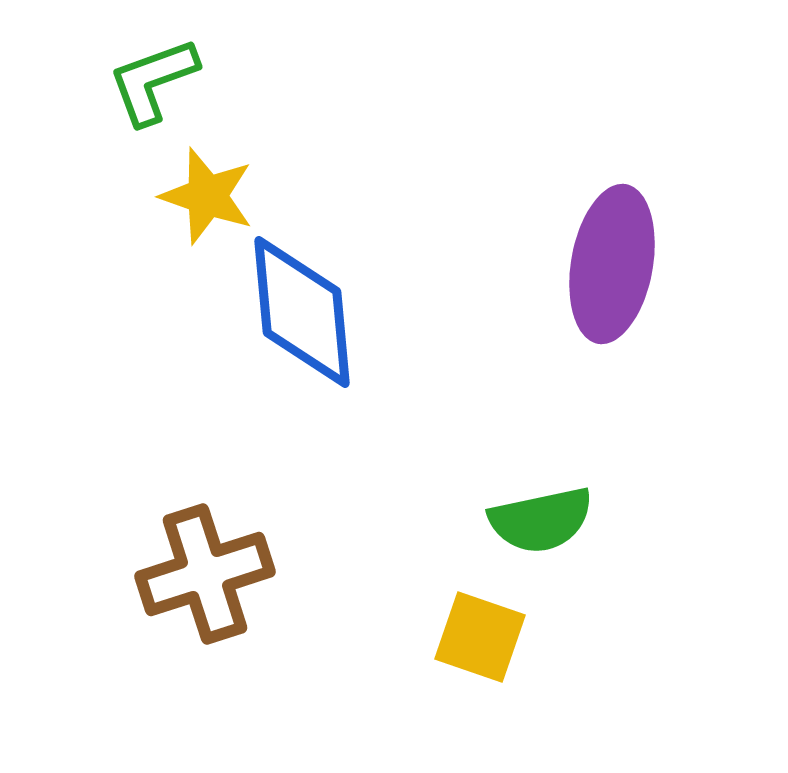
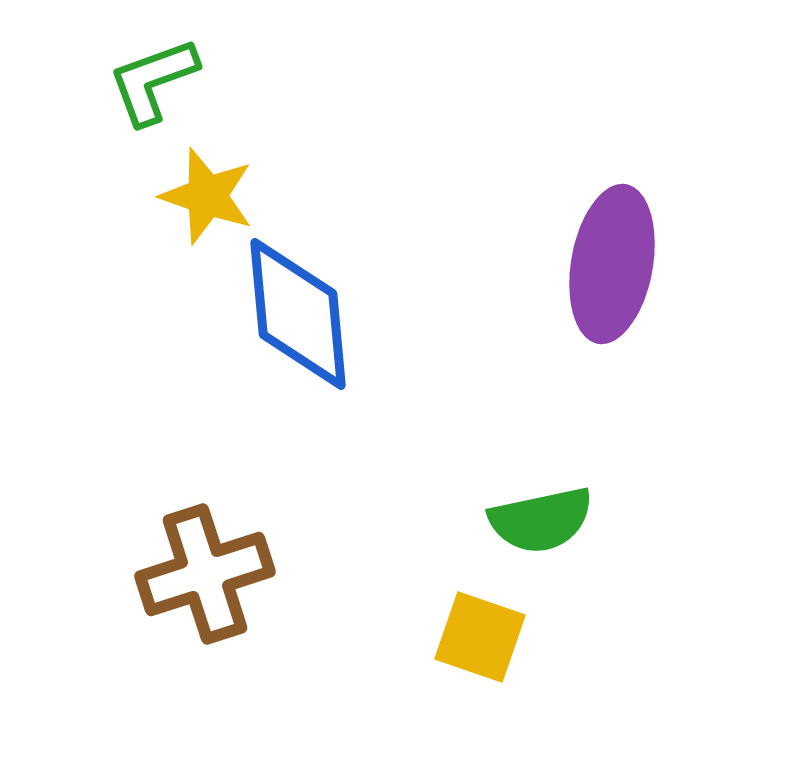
blue diamond: moved 4 px left, 2 px down
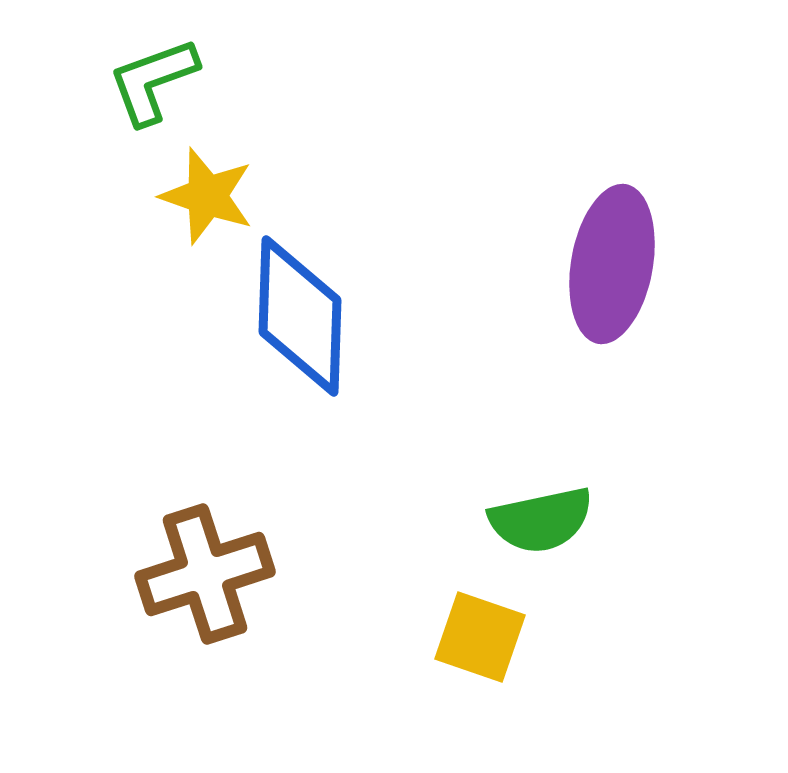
blue diamond: moved 2 px right, 2 px down; rotated 7 degrees clockwise
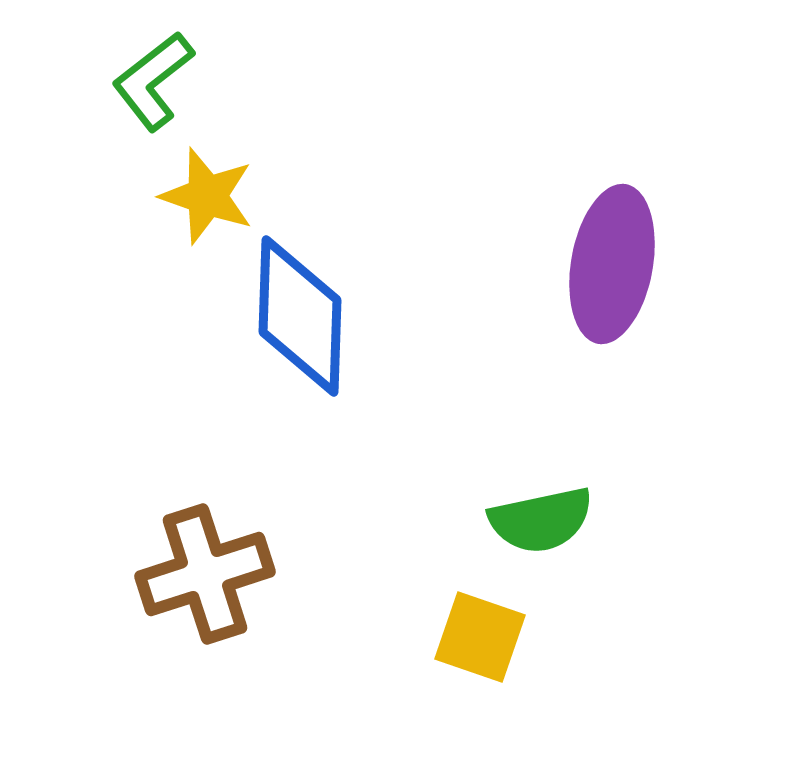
green L-shape: rotated 18 degrees counterclockwise
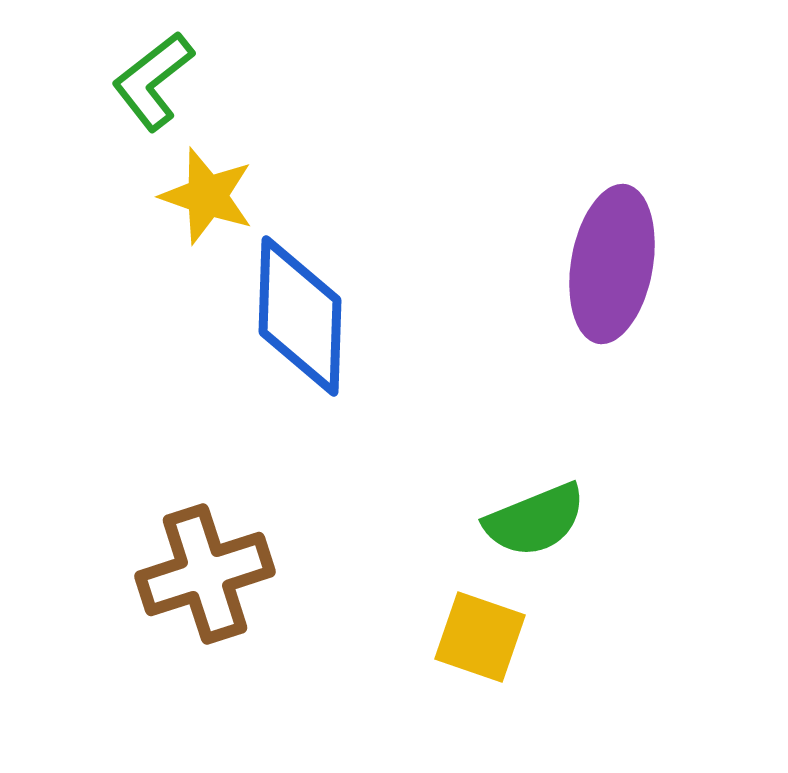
green semicircle: moved 6 px left; rotated 10 degrees counterclockwise
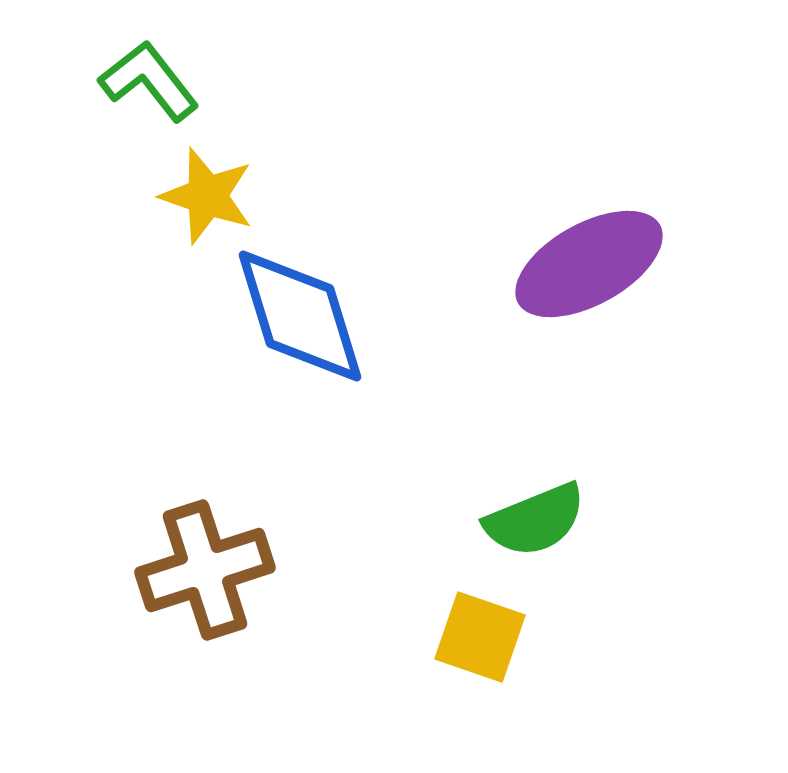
green L-shape: moved 4 px left; rotated 90 degrees clockwise
purple ellipse: moved 23 px left; rotated 51 degrees clockwise
blue diamond: rotated 19 degrees counterclockwise
brown cross: moved 4 px up
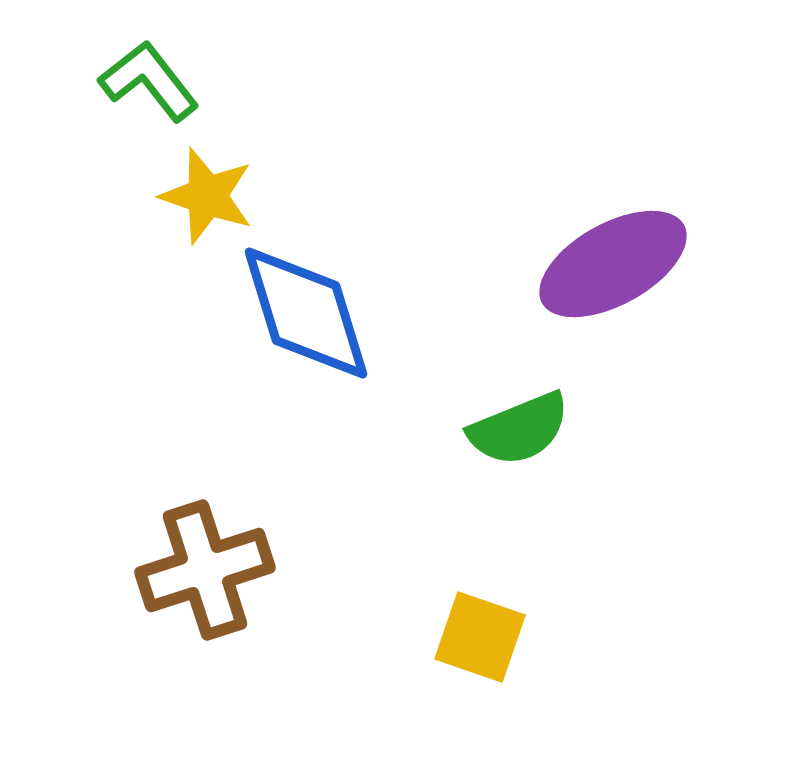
purple ellipse: moved 24 px right
blue diamond: moved 6 px right, 3 px up
green semicircle: moved 16 px left, 91 px up
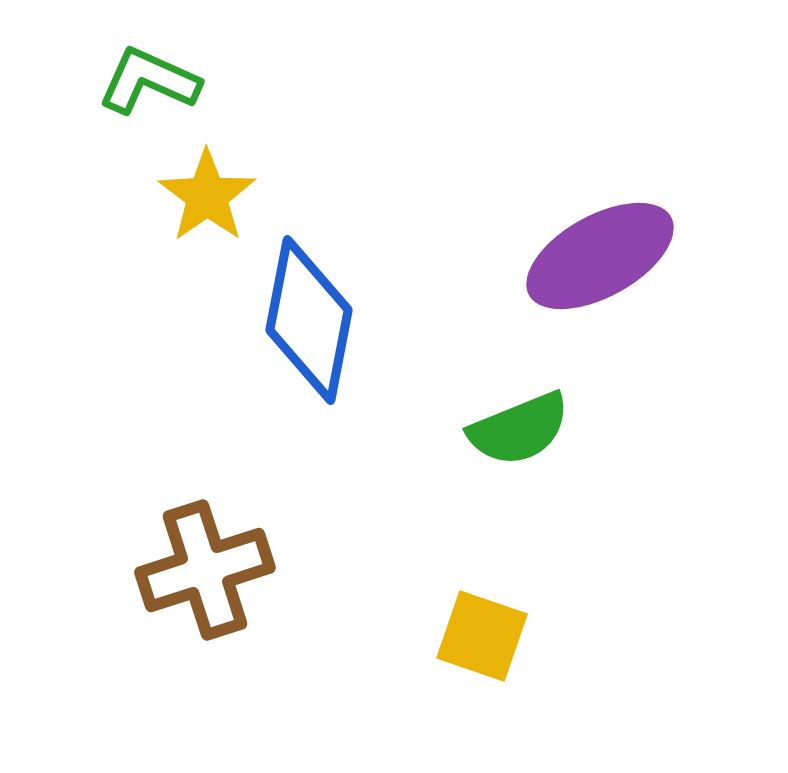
green L-shape: rotated 28 degrees counterclockwise
yellow star: rotated 18 degrees clockwise
purple ellipse: moved 13 px left, 8 px up
blue diamond: moved 3 px right, 7 px down; rotated 28 degrees clockwise
yellow square: moved 2 px right, 1 px up
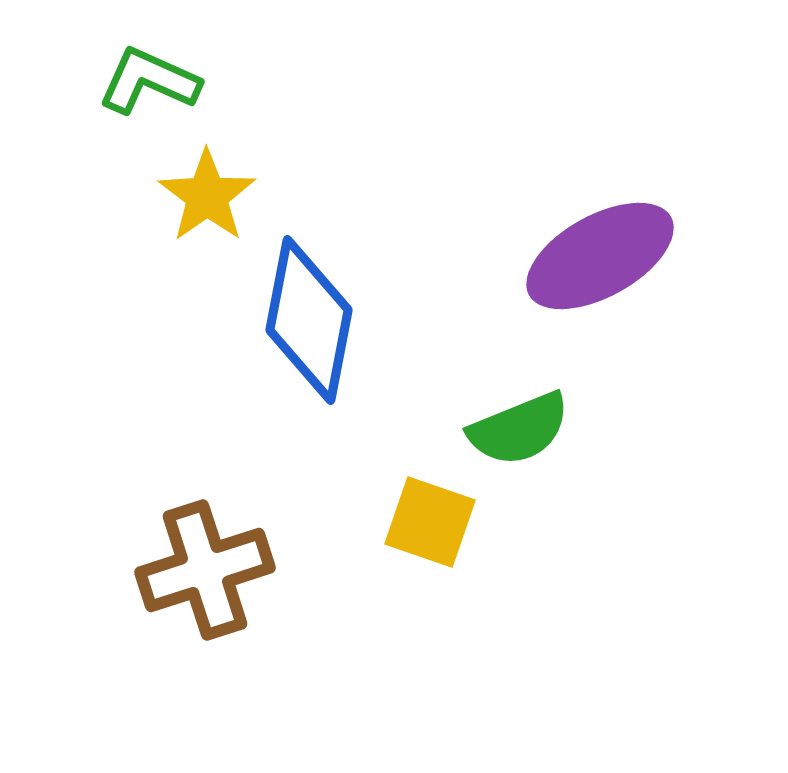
yellow square: moved 52 px left, 114 px up
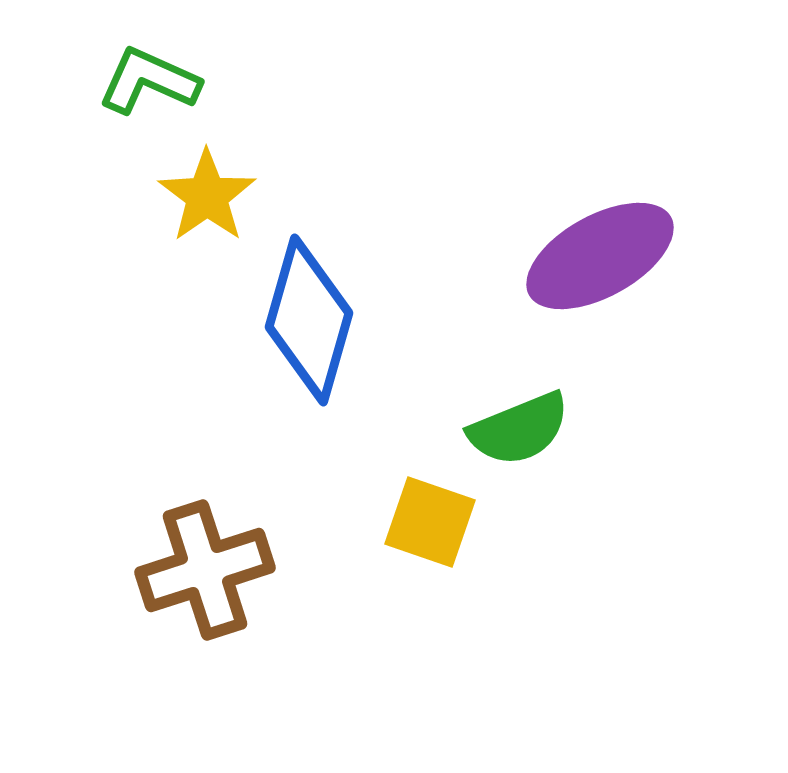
blue diamond: rotated 5 degrees clockwise
